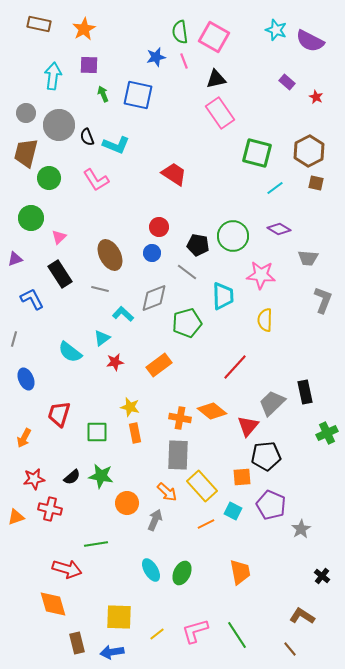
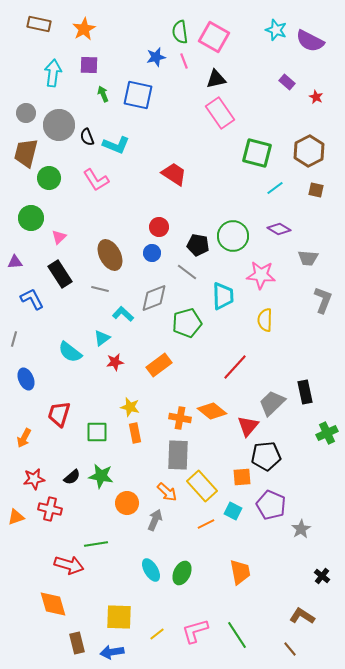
cyan arrow at (53, 76): moved 3 px up
brown square at (316, 183): moved 7 px down
purple triangle at (15, 259): moved 3 px down; rotated 14 degrees clockwise
red arrow at (67, 569): moved 2 px right, 4 px up
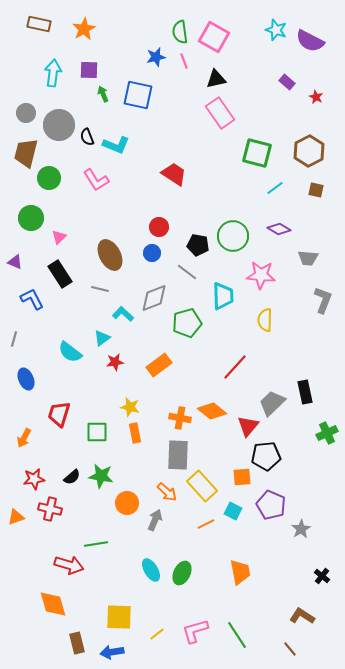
purple square at (89, 65): moved 5 px down
purple triangle at (15, 262): rotated 28 degrees clockwise
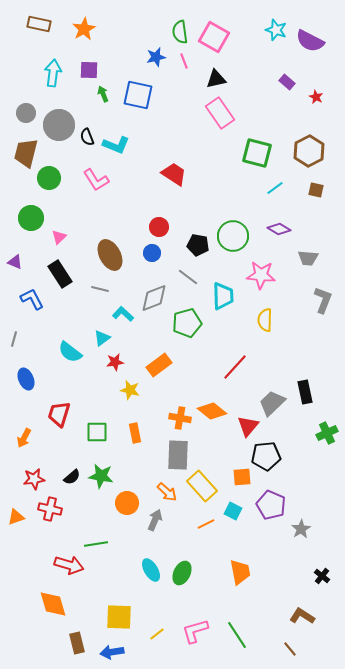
gray line at (187, 272): moved 1 px right, 5 px down
yellow star at (130, 407): moved 17 px up
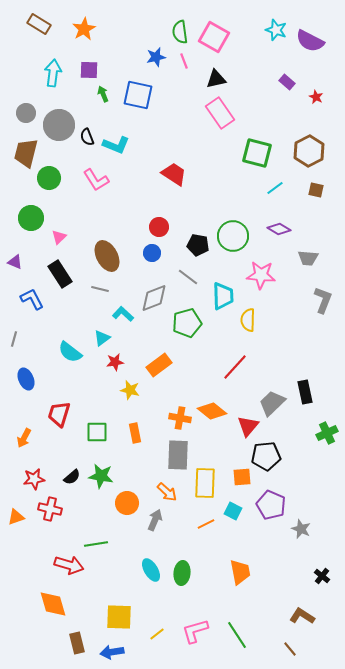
brown rectangle at (39, 24): rotated 20 degrees clockwise
brown ellipse at (110, 255): moved 3 px left, 1 px down
yellow semicircle at (265, 320): moved 17 px left
yellow rectangle at (202, 486): moved 3 px right, 3 px up; rotated 44 degrees clockwise
gray star at (301, 529): rotated 18 degrees counterclockwise
green ellipse at (182, 573): rotated 20 degrees counterclockwise
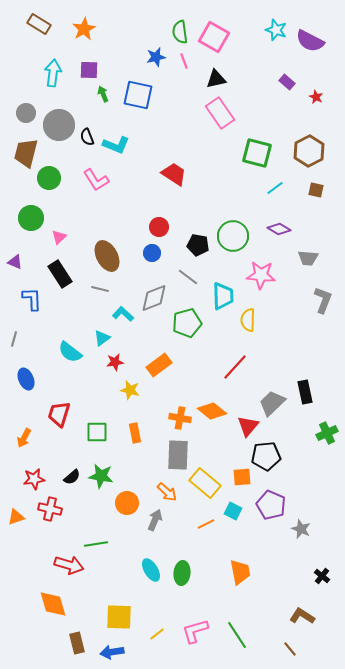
blue L-shape at (32, 299): rotated 25 degrees clockwise
yellow rectangle at (205, 483): rotated 52 degrees counterclockwise
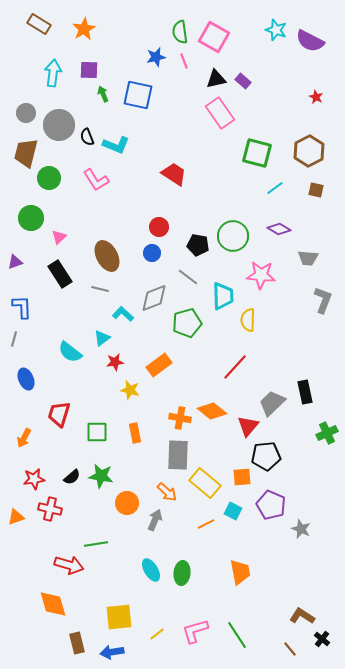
purple rectangle at (287, 82): moved 44 px left, 1 px up
purple triangle at (15, 262): rotated 42 degrees counterclockwise
blue L-shape at (32, 299): moved 10 px left, 8 px down
black cross at (322, 576): moved 63 px down
yellow square at (119, 617): rotated 8 degrees counterclockwise
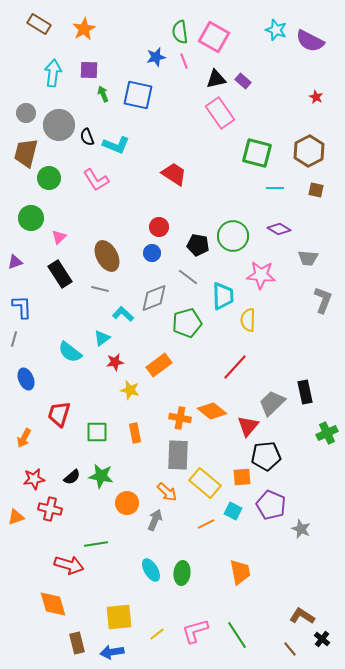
cyan line at (275, 188): rotated 36 degrees clockwise
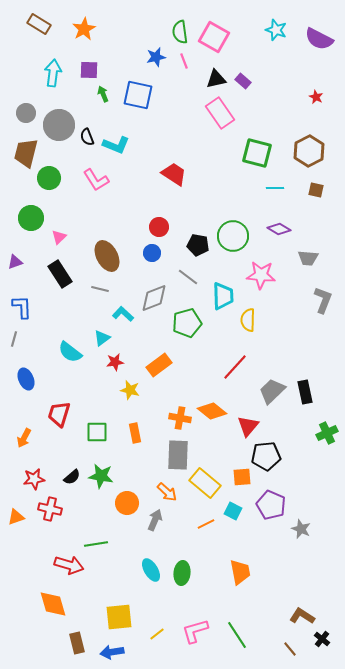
purple semicircle at (310, 41): moved 9 px right, 2 px up
gray trapezoid at (272, 403): moved 12 px up
